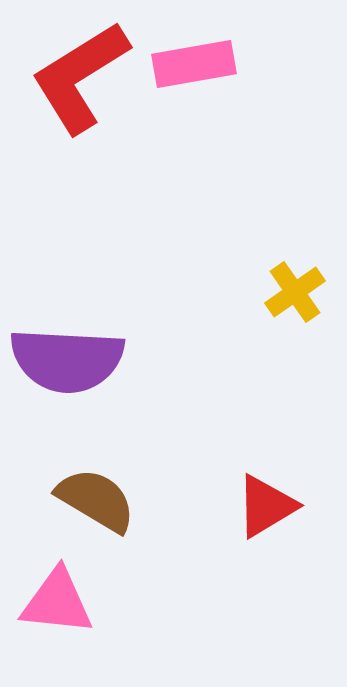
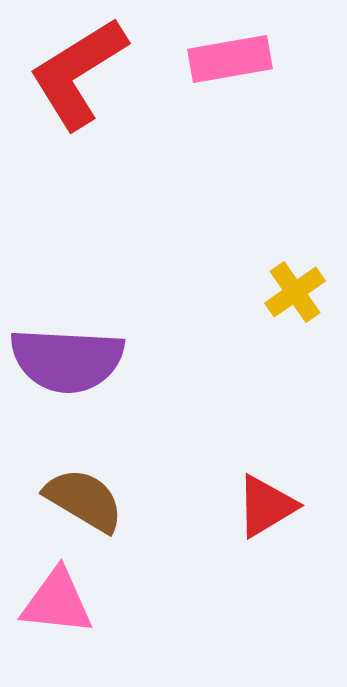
pink rectangle: moved 36 px right, 5 px up
red L-shape: moved 2 px left, 4 px up
brown semicircle: moved 12 px left
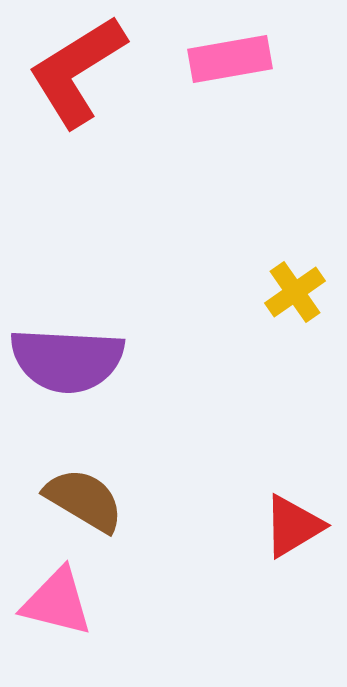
red L-shape: moved 1 px left, 2 px up
red triangle: moved 27 px right, 20 px down
pink triangle: rotated 8 degrees clockwise
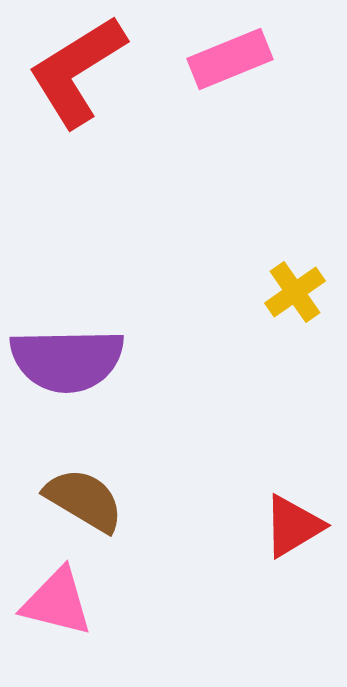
pink rectangle: rotated 12 degrees counterclockwise
purple semicircle: rotated 4 degrees counterclockwise
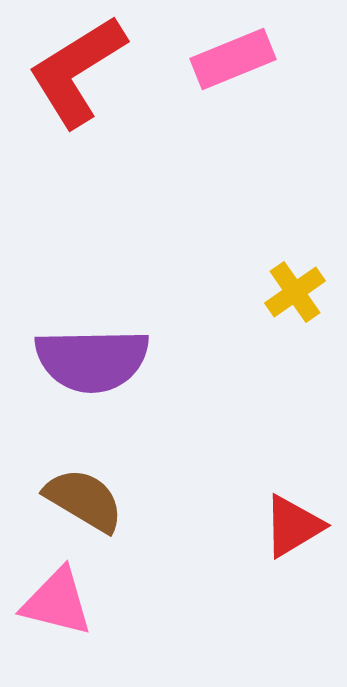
pink rectangle: moved 3 px right
purple semicircle: moved 25 px right
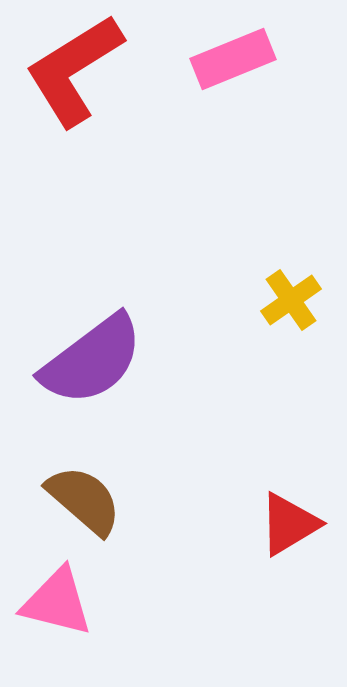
red L-shape: moved 3 px left, 1 px up
yellow cross: moved 4 px left, 8 px down
purple semicircle: rotated 36 degrees counterclockwise
brown semicircle: rotated 10 degrees clockwise
red triangle: moved 4 px left, 2 px up
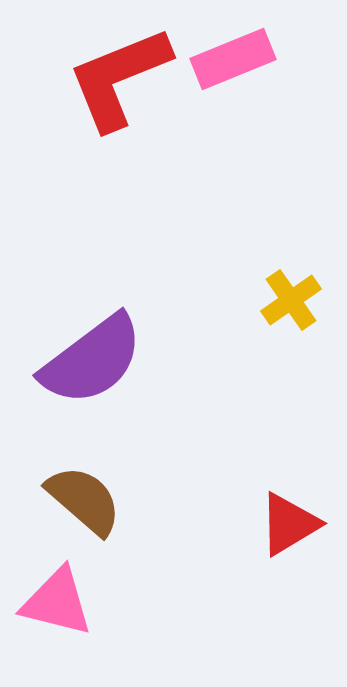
red L-shape: moved 45 px right, 8 px down; rotated 10 degrees clockwise
